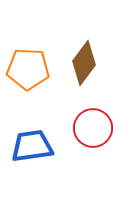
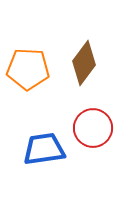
blue trapezoid: moved 12 px right, 3 px down
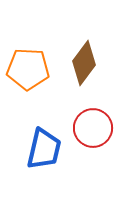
blue trapezoid: rotated 111 degrees clockwise
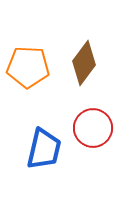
orange pentagon: moved 2 px up
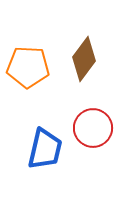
brown diamond: moved 4 px up
blue trapezoid: moved 1 px right
